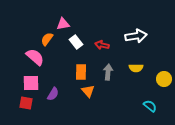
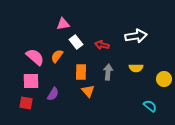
orange semicircle: moved 10 px right, 17 px down
pink square: moved 2 px up
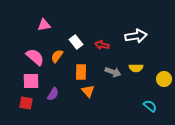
pink triangle: moved 19 px left, 1 px down
gray arrow: moved 5 px right; rotated 105 degrees clockwise
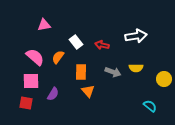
orange semicircle: moved 1 px right, 1 px down
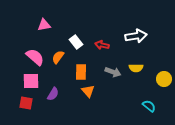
cyan semicircle: moved 1 px left
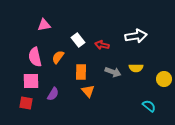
white rectangle: moved 2 px right, 2 px up
pink semicircle: rotated 144 degrees counterclockwise
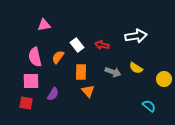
white rectangle: moved 1 px left, 5 px down
yellow semicircle: rotated 32 degrees clockwise
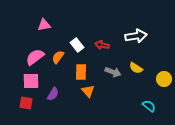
pink semicircle: rotated 66 degrees clockwise
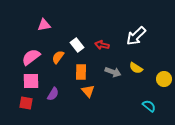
white arrow: rotated 145 degrees clockwise
pink semicircle: moved 4 px left
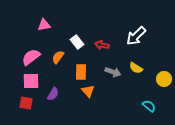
white rectangle: moved 3 px up
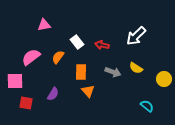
pink square: moved 16 px left
cyan semicircle: moved 2 px left
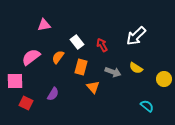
red arrow: rotated 48 degrees clockwise
orange rectangle: moved 5 px up; rotated 14 degrees clockwise
orange triangle: moved 5 px right, 4 px up
red square: rotated 16 degrees clockwise
